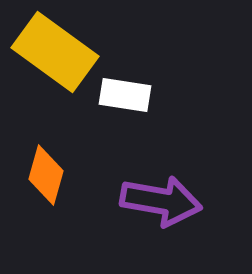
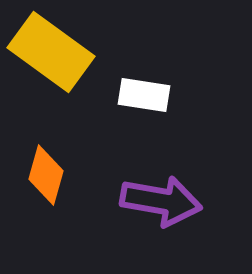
yellow rectangle: moved 4 px left
white rectangle: moved 19 px right
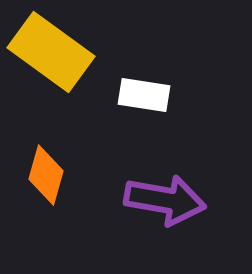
purple arrow: moved 4 px right, 1 px up
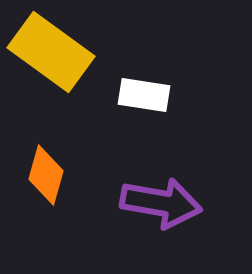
purple arrow: moved 4 px left, 3 px down
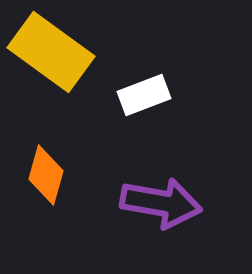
white rectangle: rotated 30 degrees counterclockwise
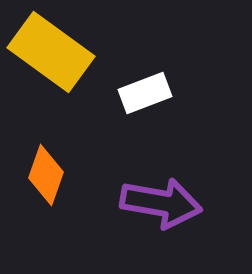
white rectangle: moved 1 px right, 2 px up
orange diamond: rotated 4 degrees clockwise
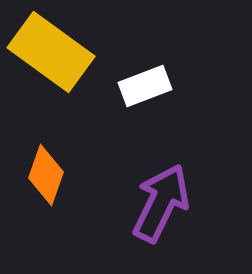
white rectangle: moved 7 px up
purple arrow: rotated 74 degrees counterclockwise
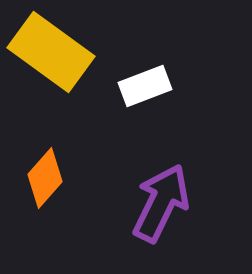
orange diamond: moved 1 px left, 3 px down; rotated 22 degrees clockwise
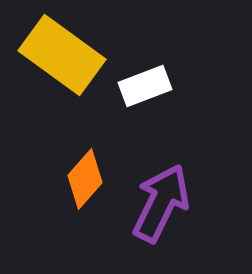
yellow rectangle: moved 11 px right, 3 px down
orange diamond: moved 40 px right, 1 px down
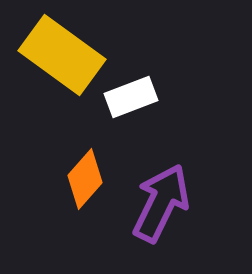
white rectangle: moved 14 px left, 11 px down
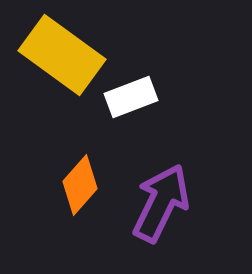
orange diamond: moved 5 px left, 6 px down
